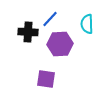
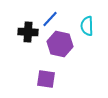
cyan semicircle: moved 2 px down
purple hexagon: rotated 15 degrees clockwise
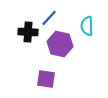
blue line: moved 1 px left, 1 px up
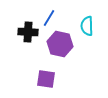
blue line: rotated 12 degrees counterclockwise
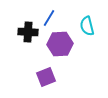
cyan semicircle: rotated 12 degrees counterclockwise
purple hexagon: rotated 15 degrees counterclockwise
purple square: moved 2 px up; rotated 30 degrees counterclockwise
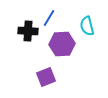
black cross: moved 1 px up
purple hexagon: moved 2 px right
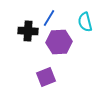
cyan semicircle: moved 2 px left, 4 px up
purple hexagon: moved 3 px left, 2 px up
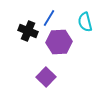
black cross: rotated 18 degrees clockwise
purple square: rotated 24 degrees counterclockwise
